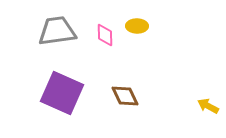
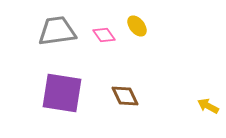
yellow ellipse: rotated 50 degrees clockwise
pink diamond: moved 1 px left; rotated 35 degrees counterclockwise
purple square: rotated 15 degrees counterclockwise
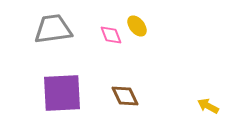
gray trapezoid: moved 4 px left, 2 px up
pink diamond: moved 7 px right; rotated 15 degrees clockwise
purple square: rotated 12 degrees counterclockwise
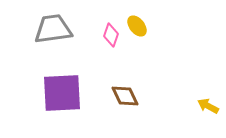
pink diamond: rotated 40 degrees clockwise
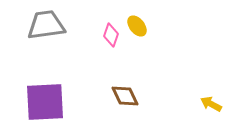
gray trapezoid: moved 7 px left, 4 px up
purple square: moved 17 px left, 9 px down
yellow arrow: moved 3 px right, 2 px up
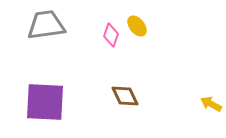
purple square: rotated 6 degrees clockwise
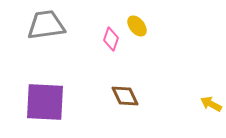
pink diamond: moved 4 px down
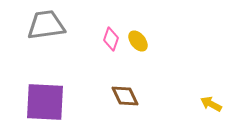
yellow ellipse: moved 1 px right, 15 px down
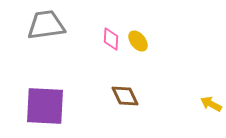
pink diamond: rotated 15 degrees counterclockwise
purple square: moved 4 px down
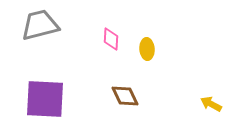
gray trapezoid: moved 6 px left; rotated 6 degrees counterclockwise
yellow ellipse: moved 9 px right, 8 px down; rotated 35 degrees clockwise
purple square: moved 7 px up
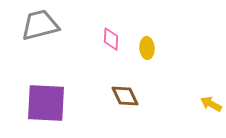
yellow ellipse: moved 1 px up
purple square: moved 1 px right, 4 px down
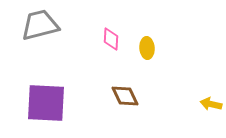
yellow arrow: rotated 15 degrees counterclockwise
